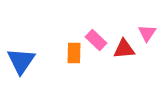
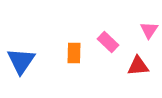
pink triangle: moved 2 px right, 3 px up
pink rectangle: moved 12 px right, 2 px down
red triangle: moved 14 px right, 17 px down
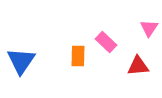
pink triangle: moved 2 px up
pink rectangle: moved 2 px left
orange rectangle: moved 4 px right, 3 px down
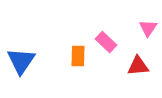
pink triangle: moved 1 px left
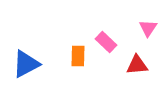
blue triangle: moved 5 px right, 3 px down; rotated 28 degrees clockwise
red triangle: moved 1 px left, 1 px up
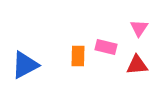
pink triangle: moved 9 px left
pink rectangle: moved 5 px down; rotated 30 degrees counterclockwise
blue triangle: moved 1 px left, 1 px down
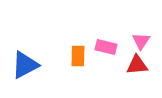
pink triangle: moved 2 px right, 13 px down
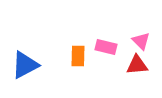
pink triangle: rotated 18 degrees counterclockwise
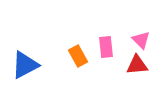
pink triangle: moved 1 px up
pink rectangle: rotated 70 degrees clockwise
orange rectangle: rotated 30 degrees counterclockwise
